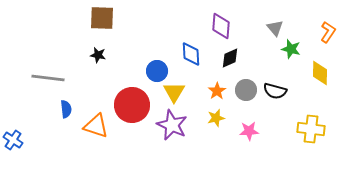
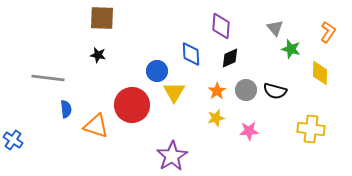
purple star: moved 31 px down; rotated 16 degrees clockwise
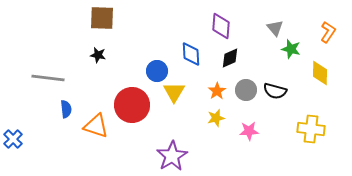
blue cross: moved 1 px up; rotated 12 degrees clockwise
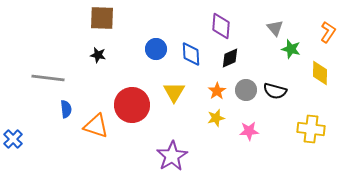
blue circle: moved 1 px left, 22 px up
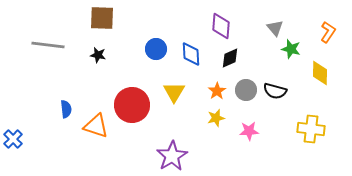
gray line: moved 33 px up
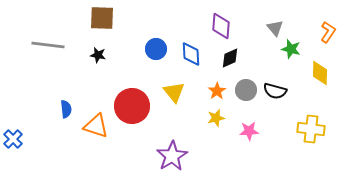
yellow triangle: rotated 10 degrees counterclockwise
red circle: moved 1 px down
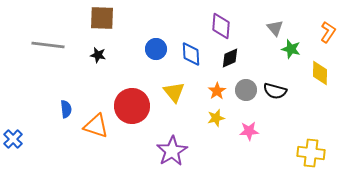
yellow cross: moved 24 px down
purple star: moved 5 px up
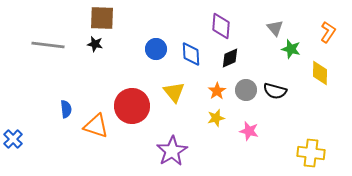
black star: moved 3 px left, 11 px up
pink star: rotated 18 degrees clockwise
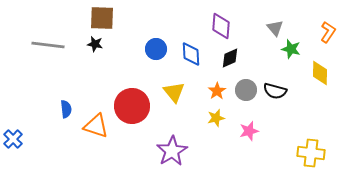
pink star: rotated 30 degrees counterclockwise
